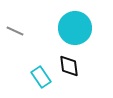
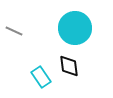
gray line: moved 1 px left
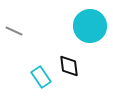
cyan circle: moved 15 px right, 2 px up
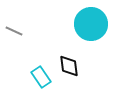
cyan circle: moved 1 px right, 2 px up
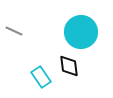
cyan circle: moved 10 px left, 8 px down
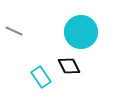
black diamond: rotated 20 degrees counterclockwise
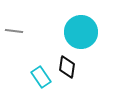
gray line: rotated 18 degrees counterclockwise
black diamond: moved 2 px left, 1 px down; rotated 35 degrees clockwise
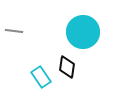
cyan circle: moved 2 px right
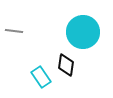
black diamond: moved 1 px left, 2 px up
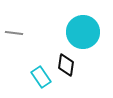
gray line: moved 2 px down
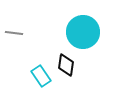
cyan rectangle: moved 1 px up
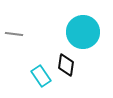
gray line: moved 1 px down
